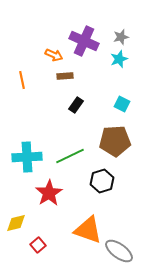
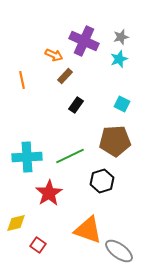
brown rectangle: rotated 42 degrees counterclockwise
red square: rotated 14 degrees counterclockwise
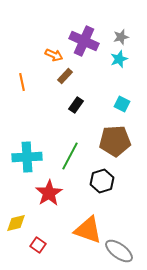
orange line: moved 2 px down
green line: rotated 36 degrees counterclockwise
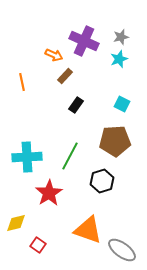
gray ellipse: moved 3 px right, 1 px up
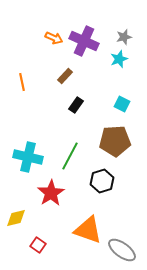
gray star: moved 3 px right
orange arrow: moved 17 px up
cyan cross: moved 1 px right; rotated 16 degrees clockwise
red star: moved 2 px right
yellow diamond: moved 5 px up
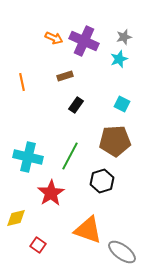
brown rectangle: rotated 28 degrees clockwise
gray ellipse: moved 2 px down
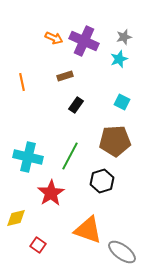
cyan square: moved 2 px up
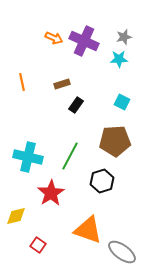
cyan star: rotated 18 degrees clockwise
brown rectangle: moved 3 px left, 8 px down
yellow diamond: moved 2 px up
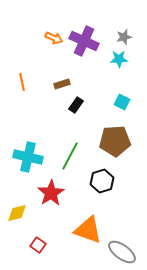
yellow diamond: moved 1 px right, 3 px up
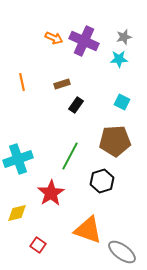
cyan cross: moved 10 px left, 2 px down; rotated 32 degrees counterclockwise
